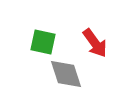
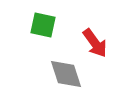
green square: moved 17 px up
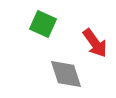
green square: moved 1 px up; rotated 12 degrees clockwise
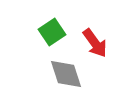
green square: moved 9 px right, 8 px down; rotated 32 degrees clockwise
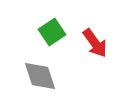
gray diamond: moved 26 px left, 2 px down
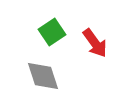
gray diamond: moved 3 px right
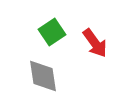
gray diamond: rotated 9 degrees clockwise
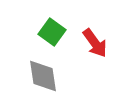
green square: rotated 20 degrees counterclockwise
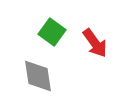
gray diamond: moved 5 px left
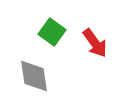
gray diamond: moved 4 px left
